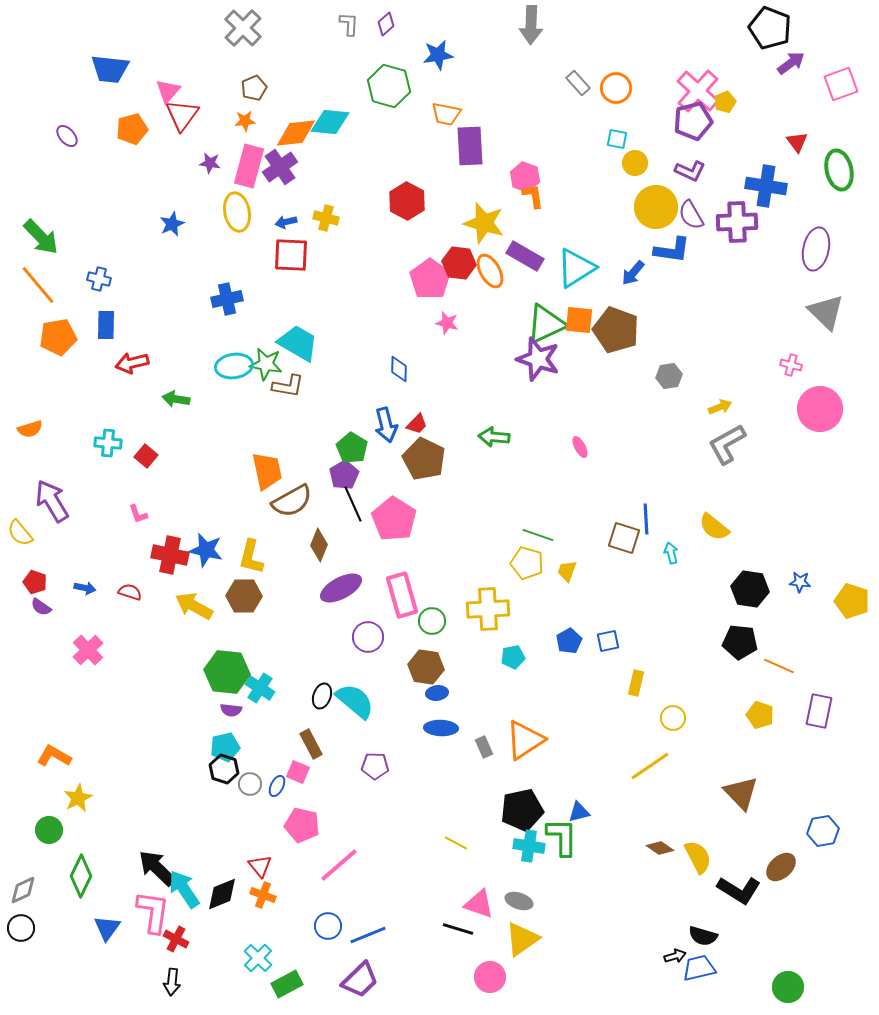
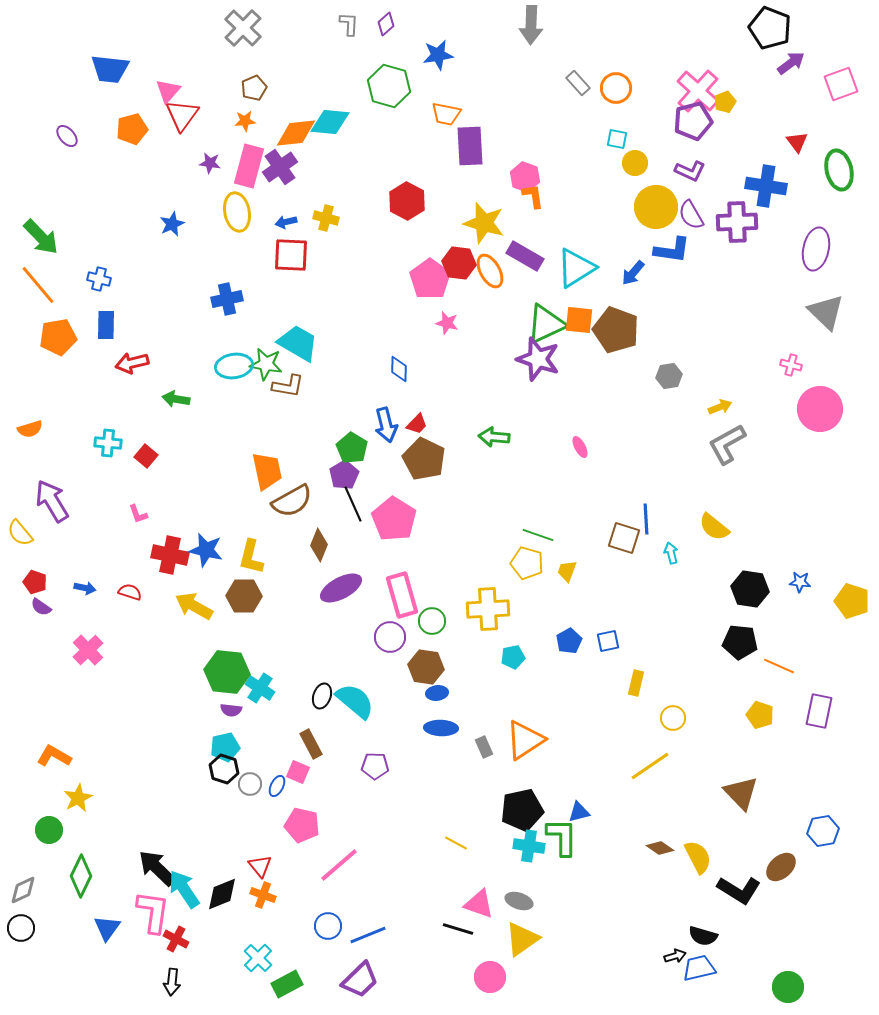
purple circle at (368, 637): moved 22 px right
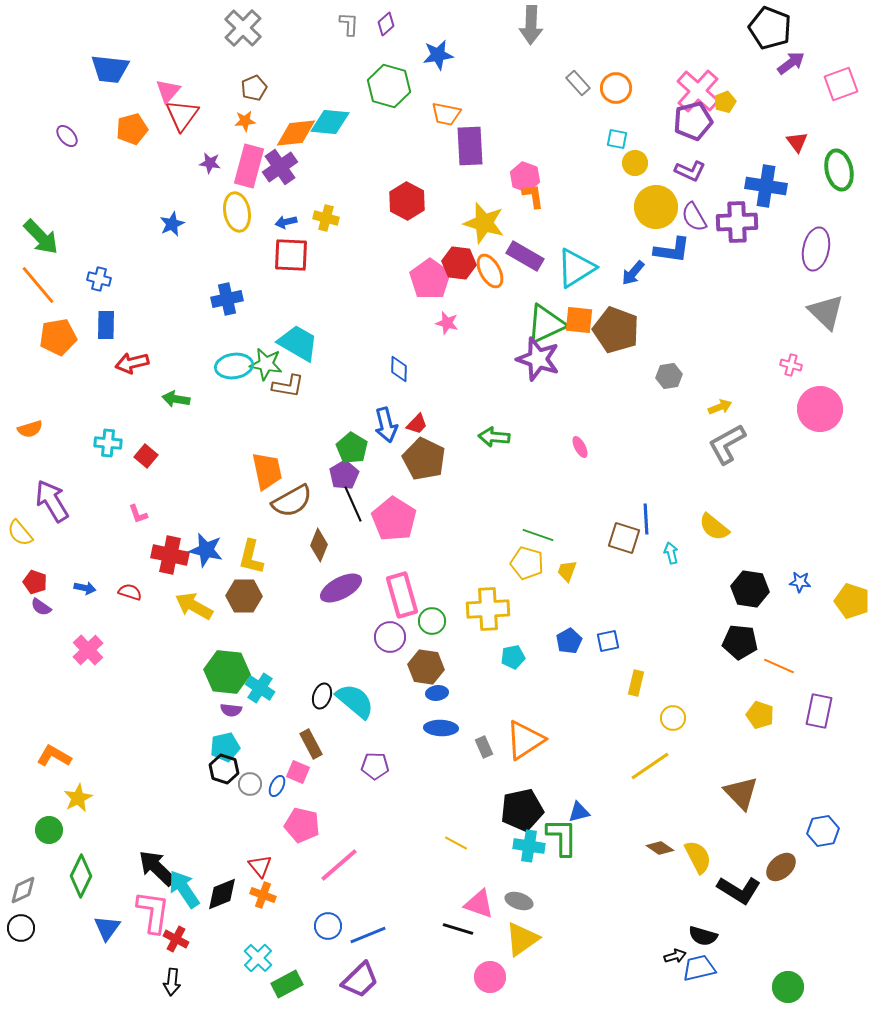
purple semicircle at (691, 215): moved 3 px right, 2 px down
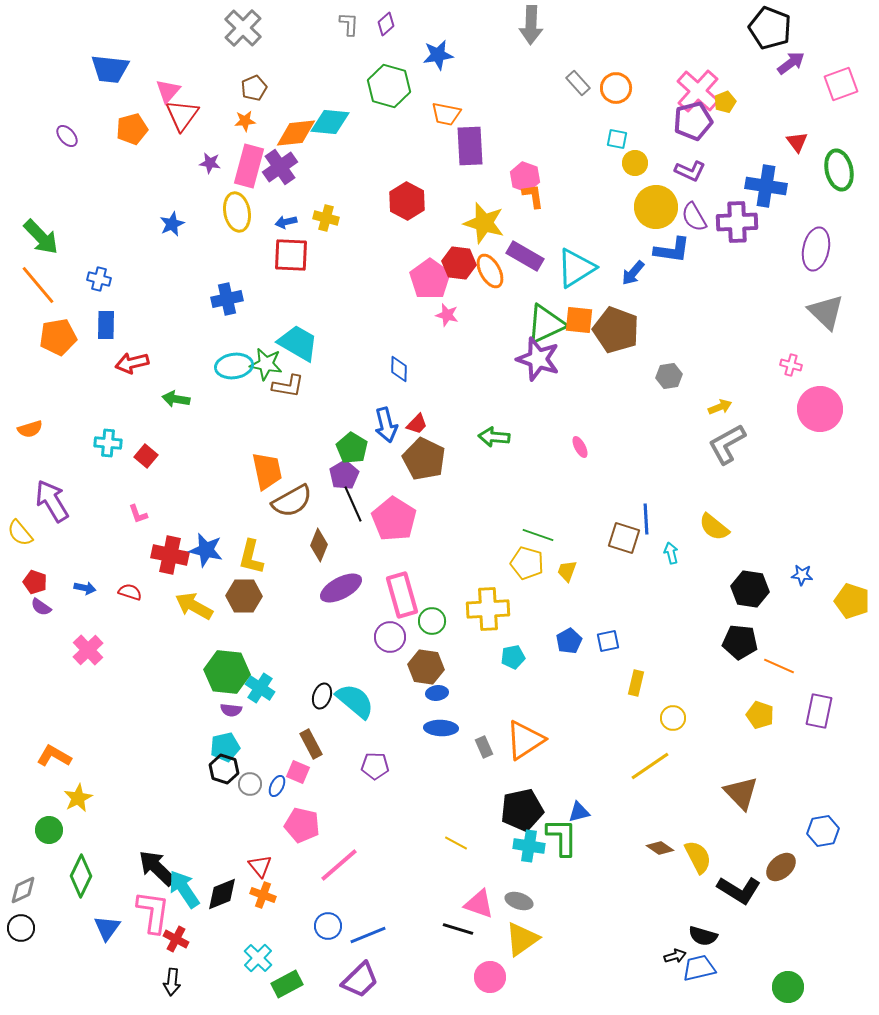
pink star at (447, 323): moved 8 px up
blue star at (800, 582): moved 2 px right, 7 px up
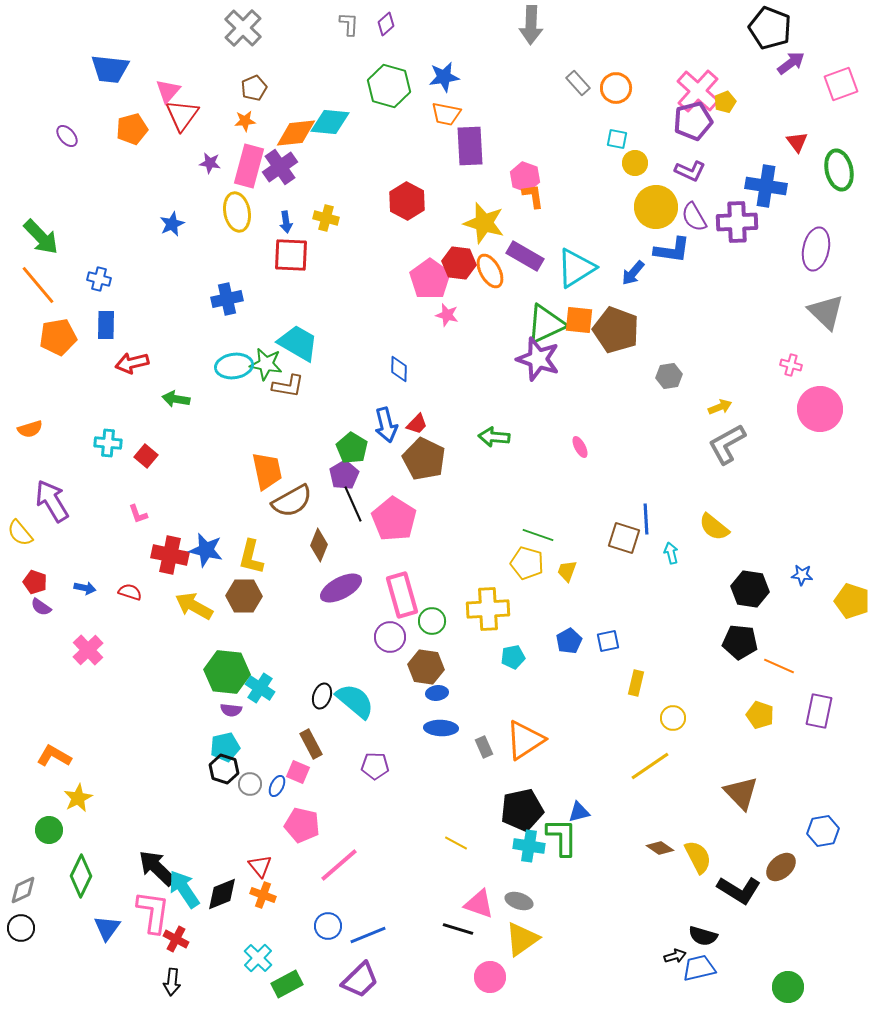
blue star at (438, 55): moved 6 px right, 22 px down
blue arrow at (286, 222): rotated 85 degrees counterclockwise
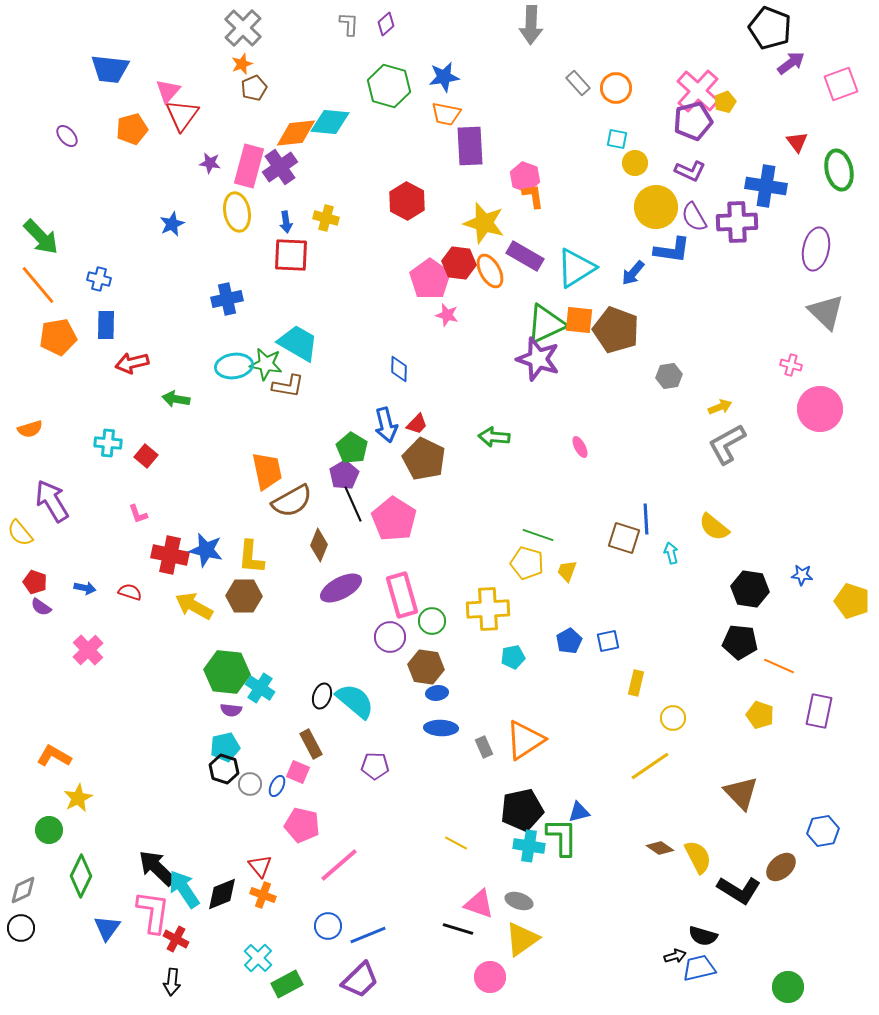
orange star at (245, 121): moved 3 px left, 57 px up; rotated 15 degrees counterclockwise
yellow L-shape at (251, 557): rotated 9 degrees counterclockwise
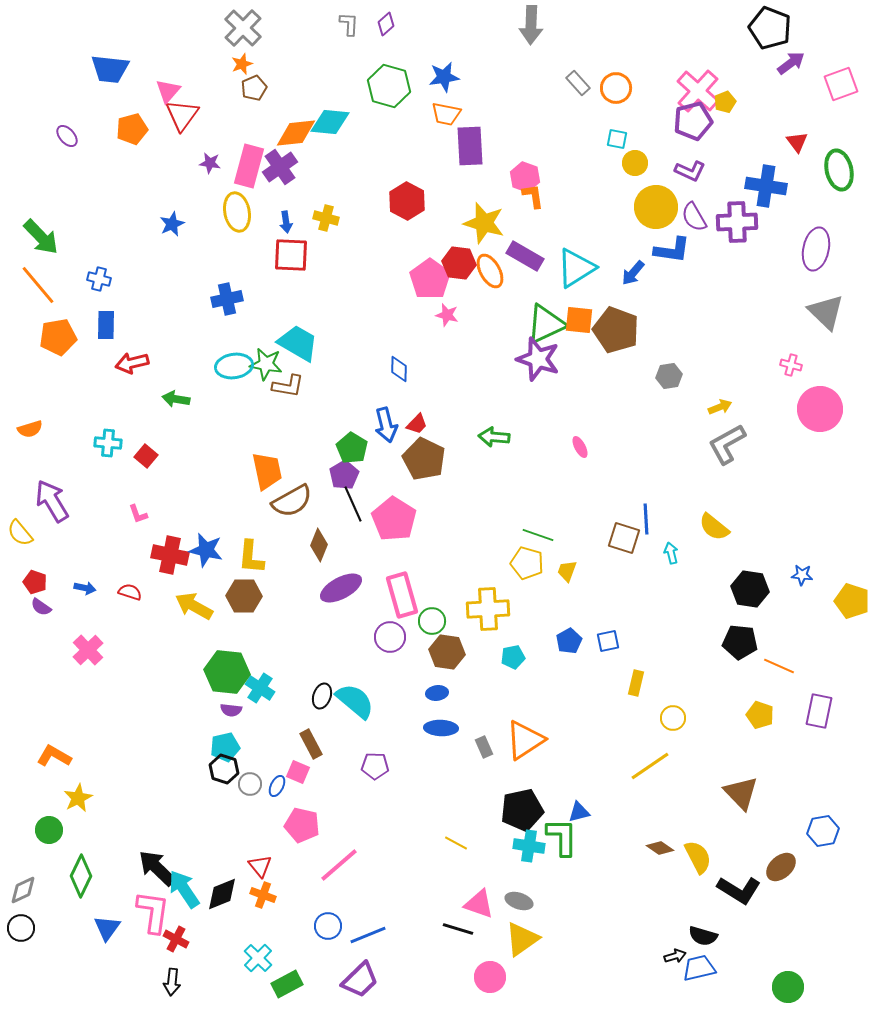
brown hexagon at (426, 667): moved 21 px right, 15 px up
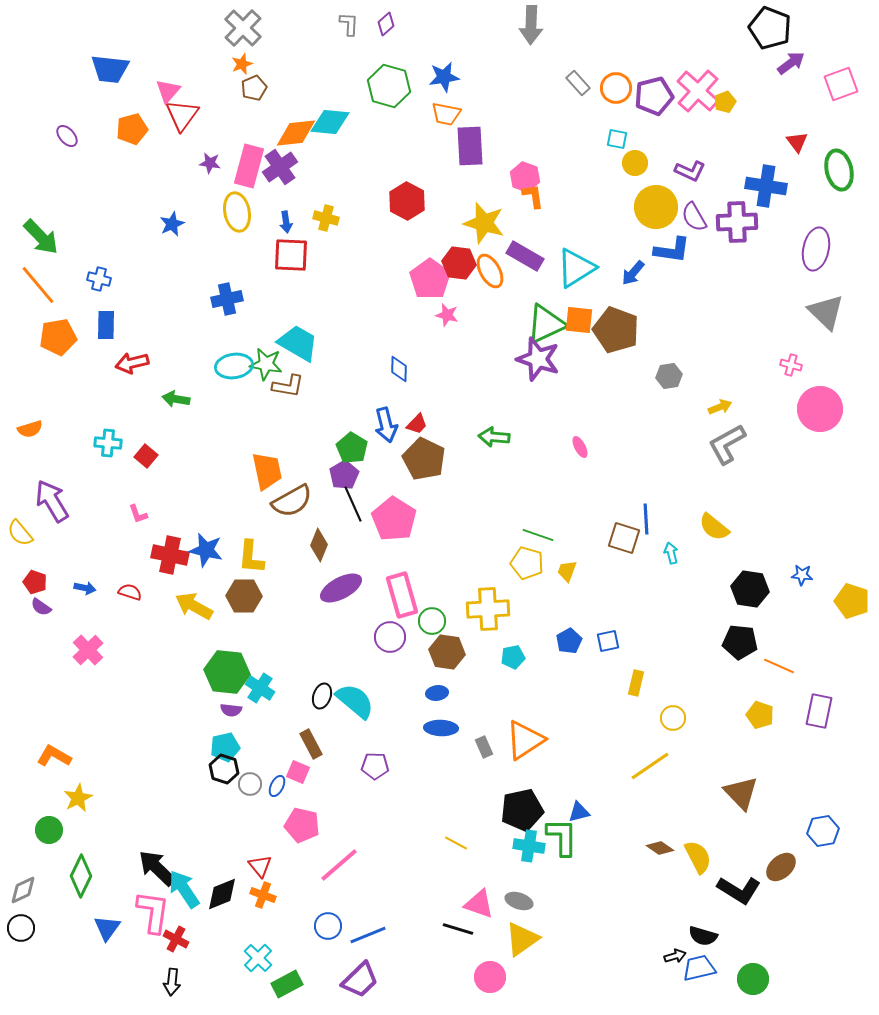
purple pentagon at (693, 121): moved 39 px left, 25 px up
green circle at (788, 987): moved 35 px left, 8 px up
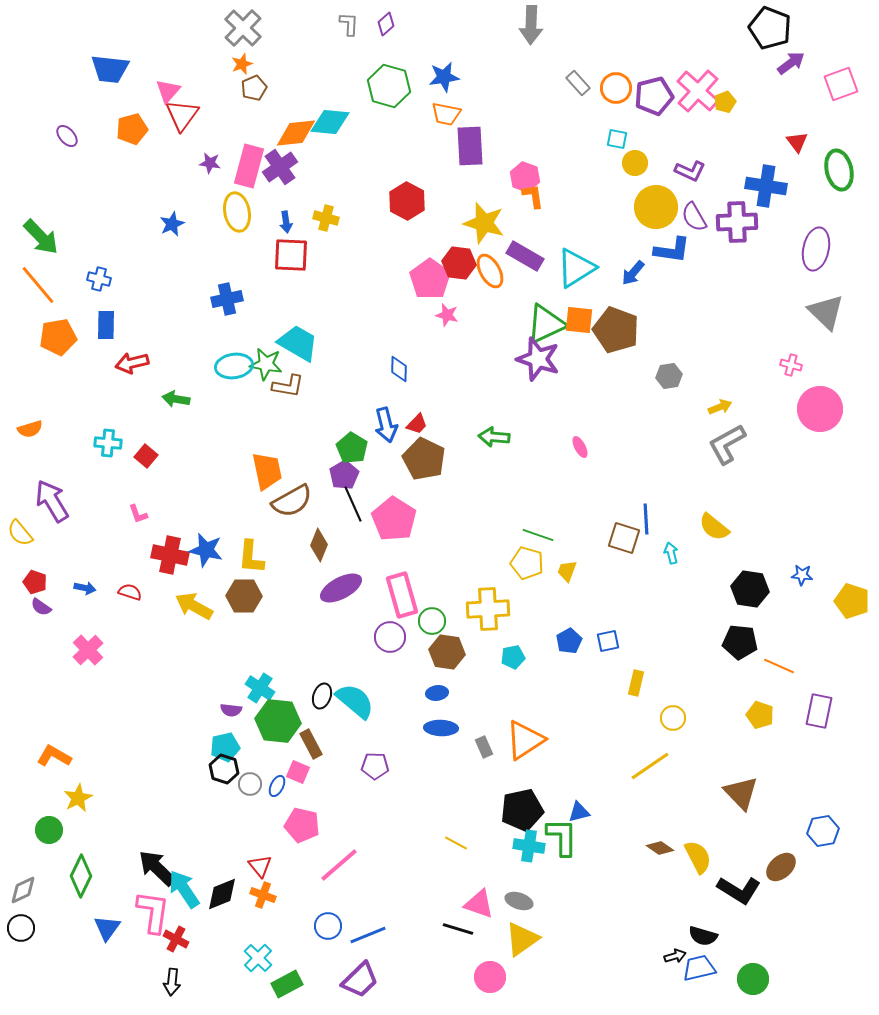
green hexagon at (227, 672): moved 51 px right, 49 px down
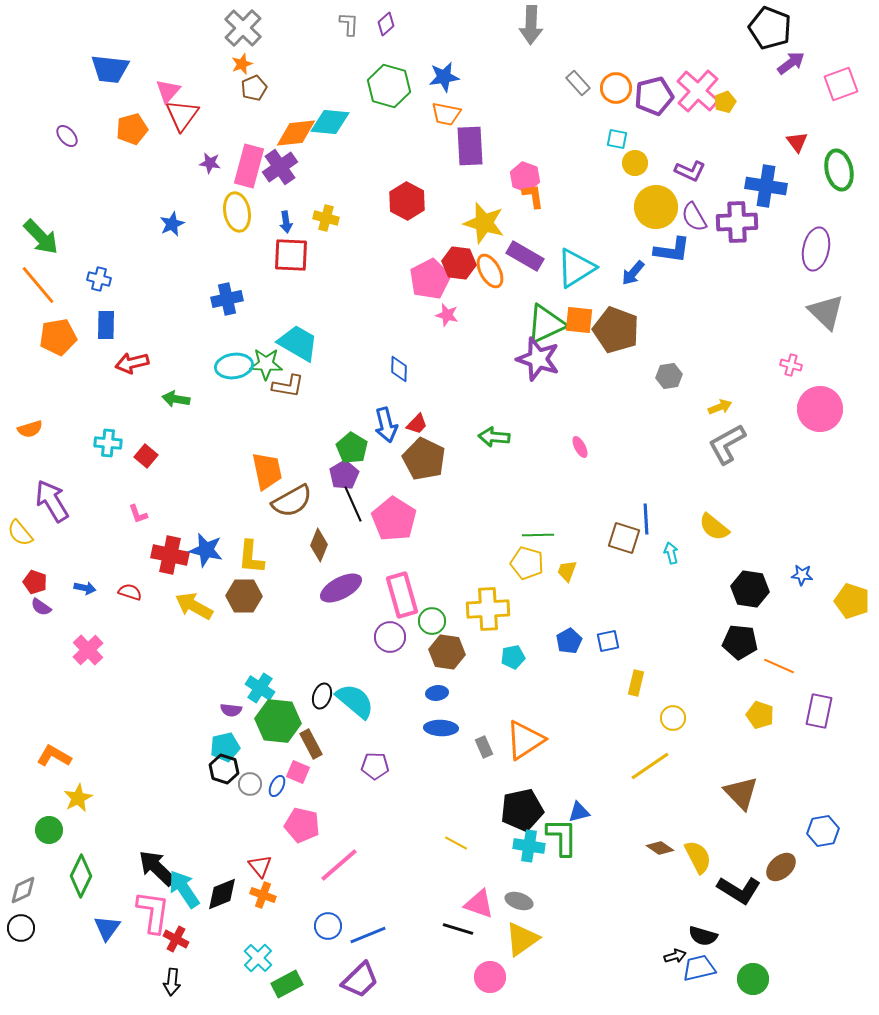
pink pentagon at (430, 279): rotated 9 degrees clockwise
green star at (266, 364): rotated 8 degrees counterclockwise
green line at (538, 535): rotated 20 degrees counterclockwise
